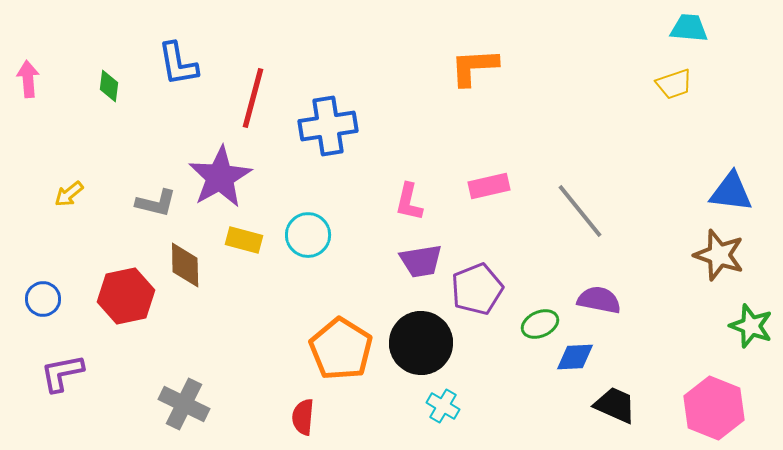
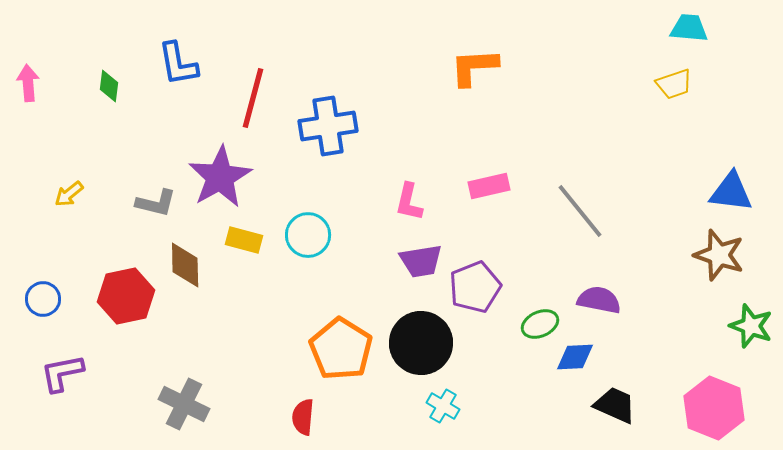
pink arrow: moved 4 px down
purple pentagon: moved 2 px left, 2 px up
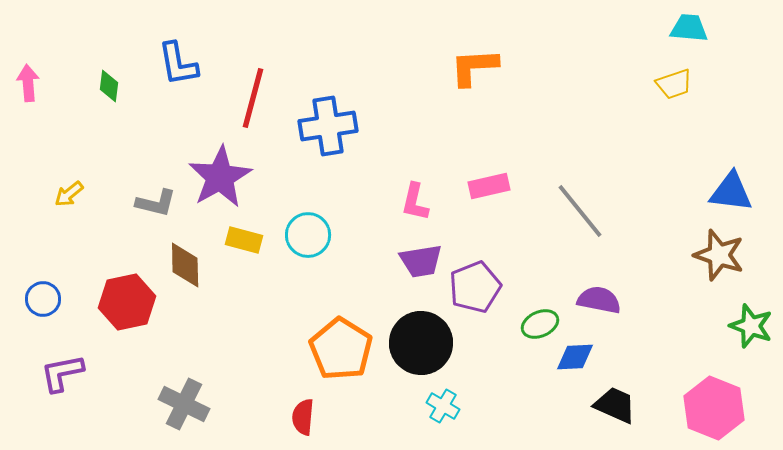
pink L-shape: moved 6 px right
red hexagon: moved 1 px right, 6 px down
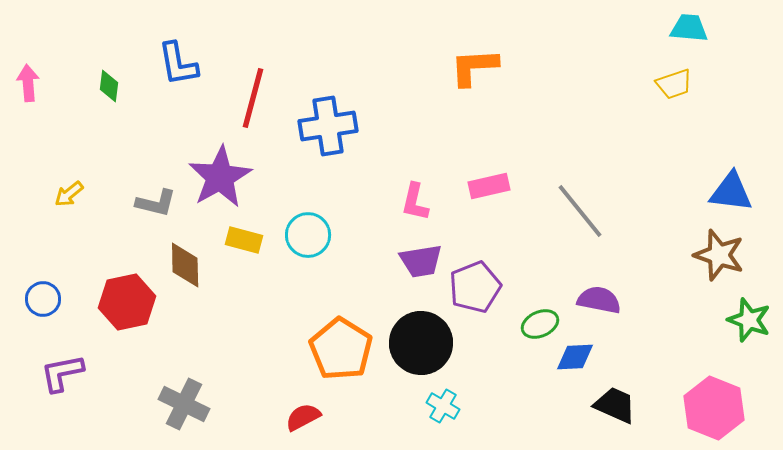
green star: moved 2 px left, 6 px up
red semicircle: rotated 57 degrees clockwise
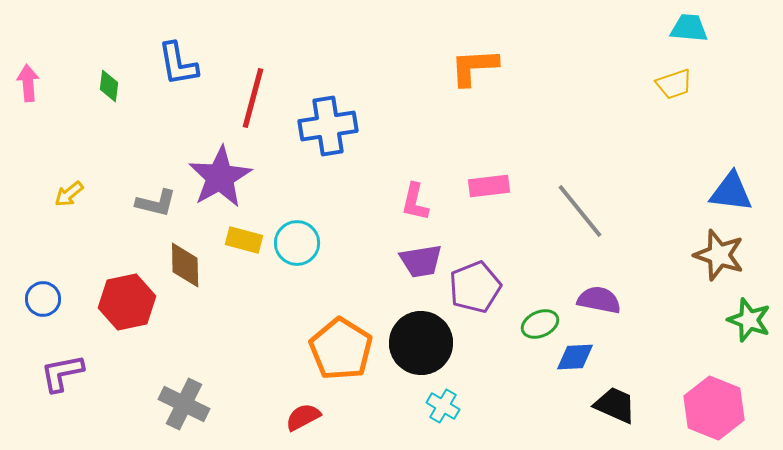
pink rectangle: rotated 6 degrees clockwise
cyan circle: moved 11 px left, 8 px down
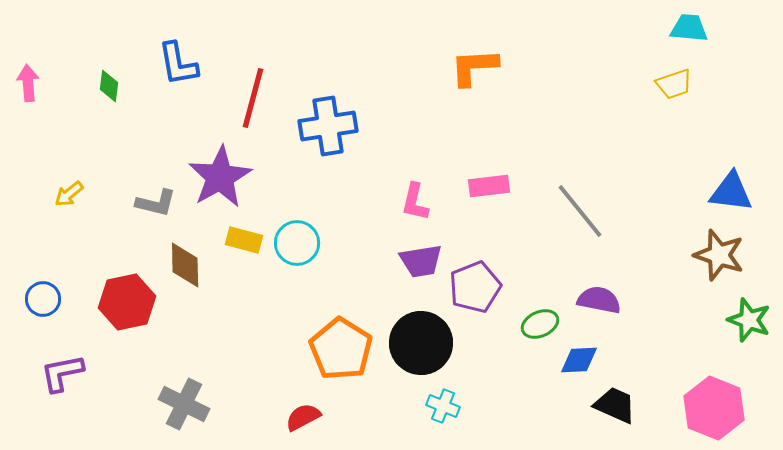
blue diamond: moved 4 px right, 3 px down
cyan cross: rotated 8 degrees counterclockwise
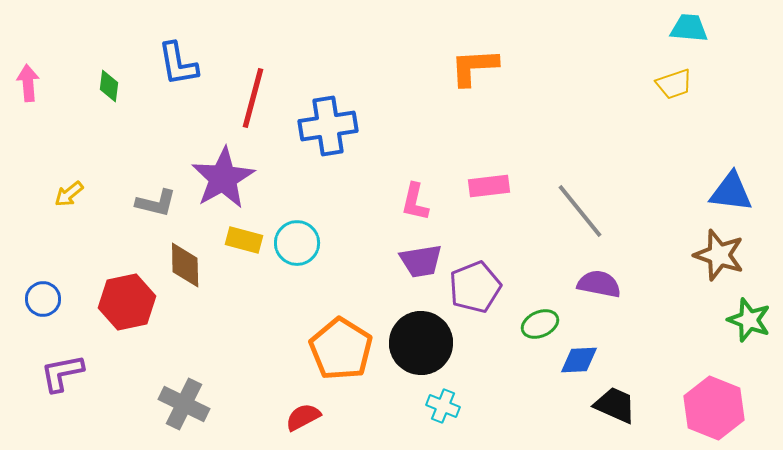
purple star: moved 3 px right, 1 px down
purple semicircle: moved 16 px up
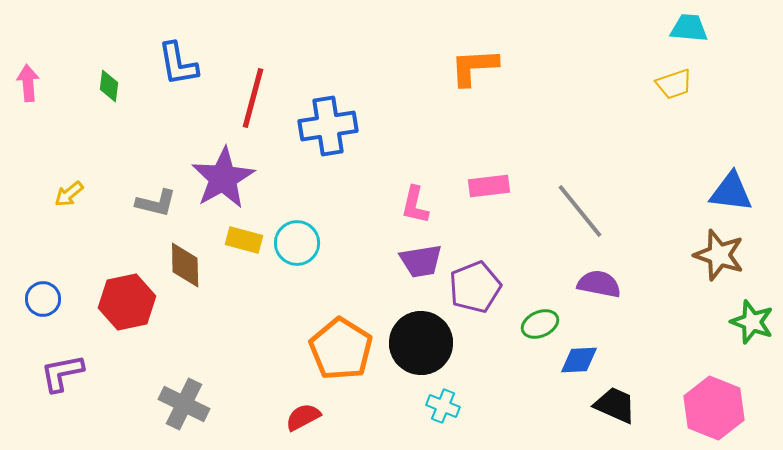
pink L-shape: moved 3 px down
green star: moved 3 px right, 2 px down
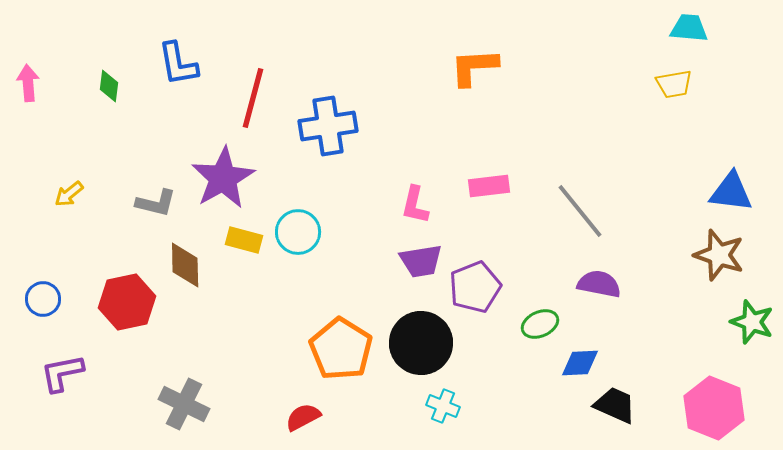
yellow trapezoid: rotated 9 degrees clockwise
cyan circle: moved 1 px right, 11 px up
blue diamond: moved 1 px right, 3 px down
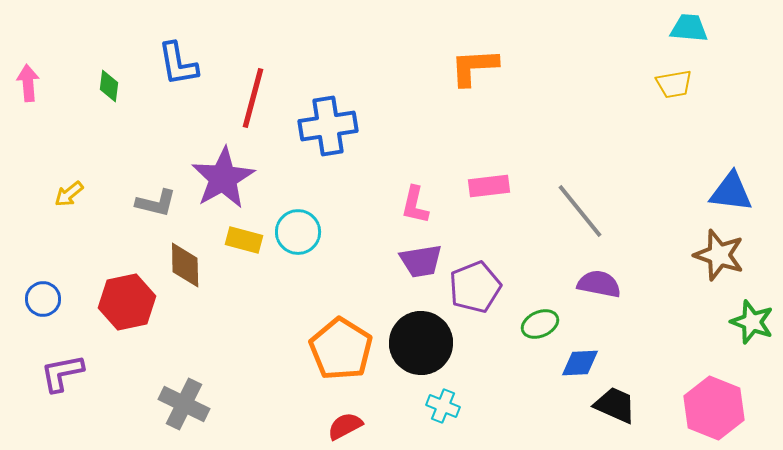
red semicircle: moved 42 px right, 9 px down
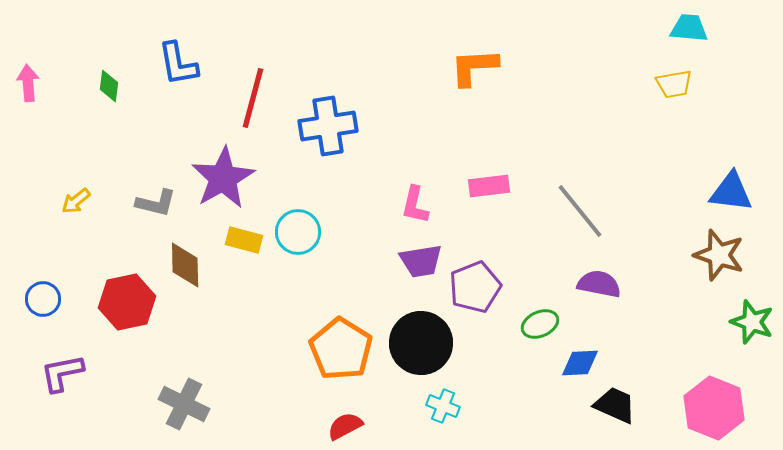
yellow arrow: moved 7 px right, 7 px down
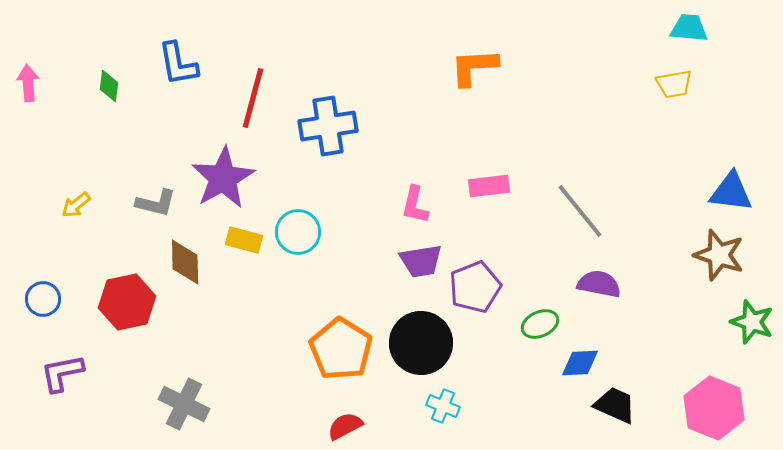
yellow arrow: moved 4 px down
brown diamond: moved 3 px up
